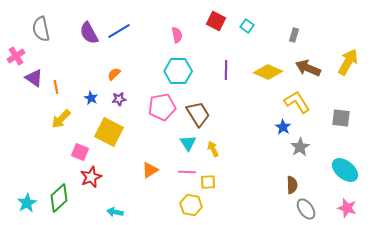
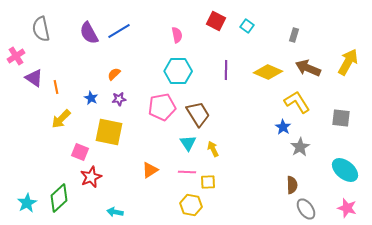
yellow square at (109, 132): rotated 16 degrees counterclockwise
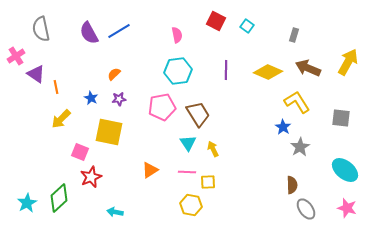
cyan hexagon at (178, 71): rotated 8 degrees counterclockwise
purple triangle at (34, 78): moved 2 px right, 4 px up
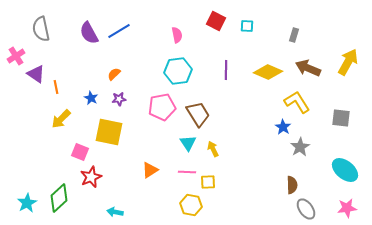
cyan square at (247, 26): rotated 32 degrees counterclockwise
pink star at (347, 208): rotated 24 degrees counterclockwise
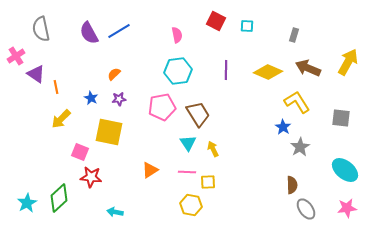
red star at (91, 177): rotated 30 degrees clockwise
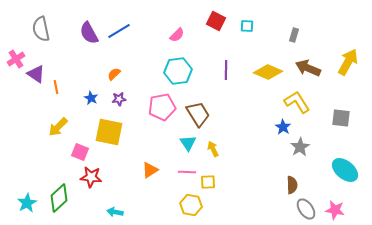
pink semicircle at (177, 35): rotated 56 degrees clockwise
pink cross at (16, 56): moved 3 px down
yellow arrow at (61, 119): moved 3 px left, 8 px down
pink star at (347, 208): moved 12 px left, 2 px down; rotated 18 degrees clockwise
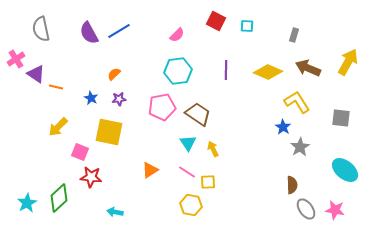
orange line at (56, 87): rotated 64 degrees counterclockwise
brown trapezoid at (198, 114): rotated 24 degrees counterclockwise
pink line at (187, 172): rotated 30 degrees clockwise
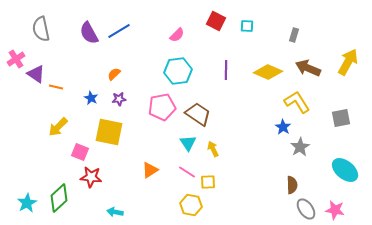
gray square at (341, 118): rotated 18 degrees counterclockwise
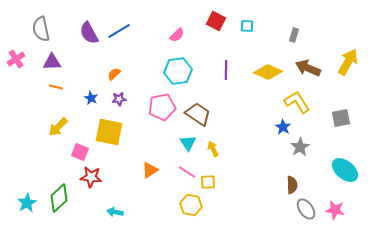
purple triangle at (36, 74): moved 16 px right, 12 px up; rotated 36 degrees counterclockwise
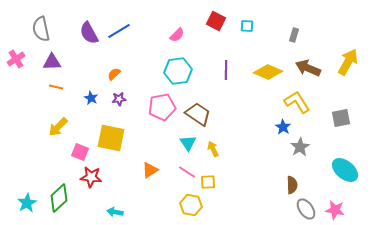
yellow square at (109, 132): moved 2 px right, 6 px down
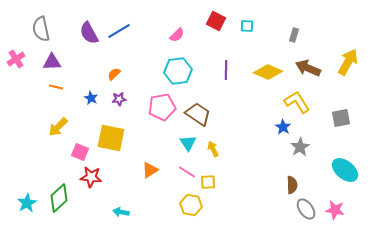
cyan arrow at (115, 212): moved 6 px right
